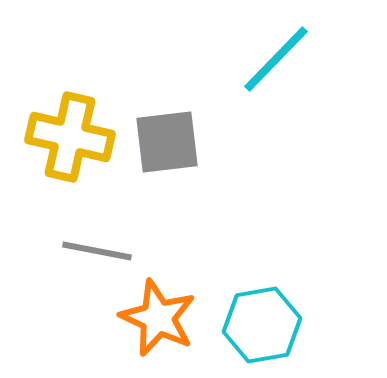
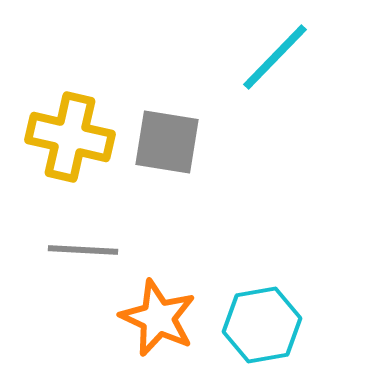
cyan line: moved 1 px left, 2 px up
gray square: rotated 16 degrees clockwise
gray line: moved 14 px left, 1 px up; rotated 8 degrees counterclockwise
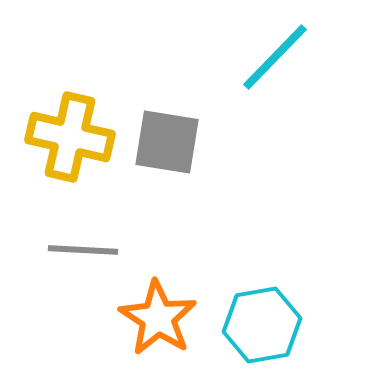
orange star: rotated 8 degrees clockwise
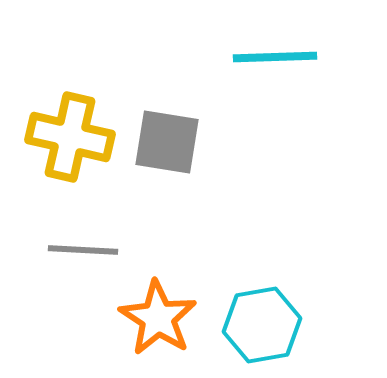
cyan line: rotated 44 degrees clockwise
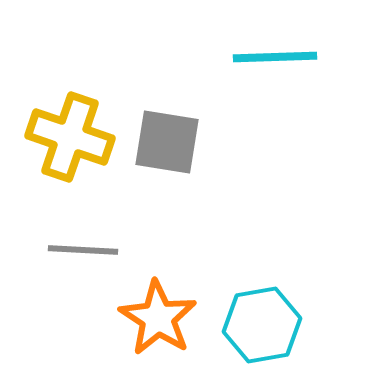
yellow cross: rotated 6 degrees clockwise
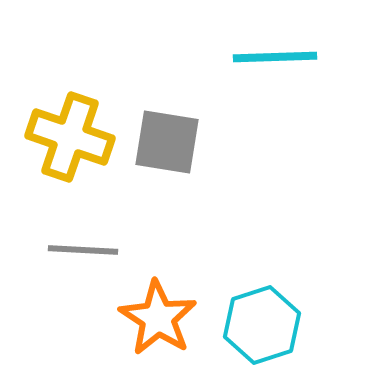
cyan hexagon: rotated 8 degrees counterclockwise
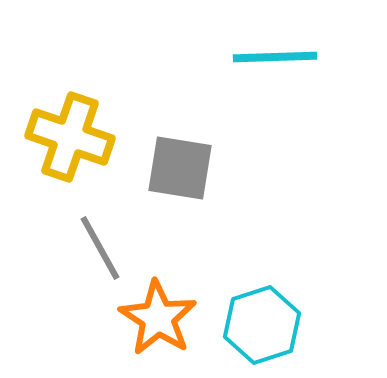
gray square: moved 13 px right, 26 px down
gray line: moved 17 px right, 2 px up; rotated 58 degrees clockwise
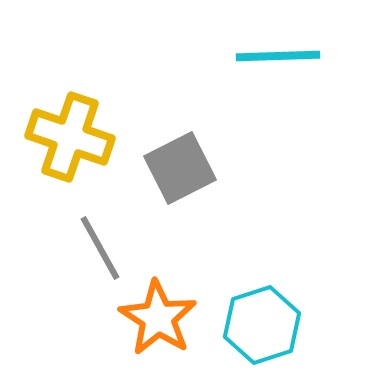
cyan line: moved 3 px right, 1 px up
gray square: rotated 36 degrees counterclockwise
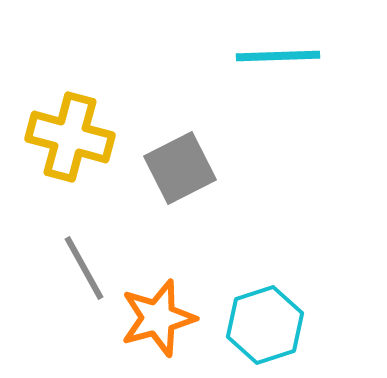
yellow cross: rotated 4 degrees counterclockwise
gray line: moved 16 px left, 20 px down
orange star: rotated 24 degrees clockwise
cyan hexagon: moved 3 px right
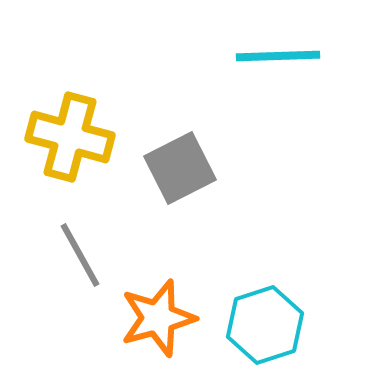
gray line: moved 4 px left, 13 px up
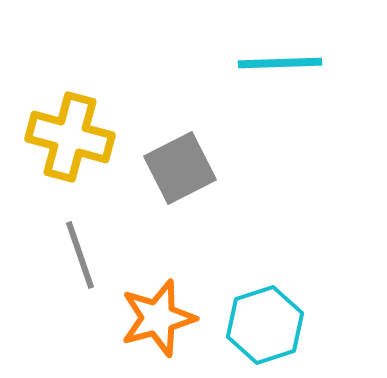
cyan line: moved 2 px right, 7 px down
gray line: rotated 10 degrees clockwise
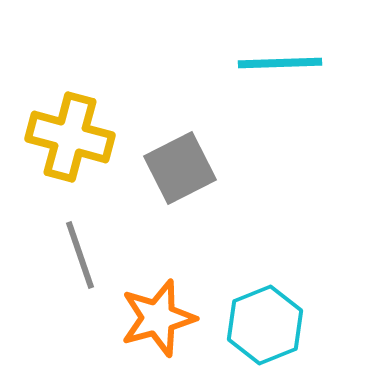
cyan hexagon: rotated 4 degrees counterclockwise
